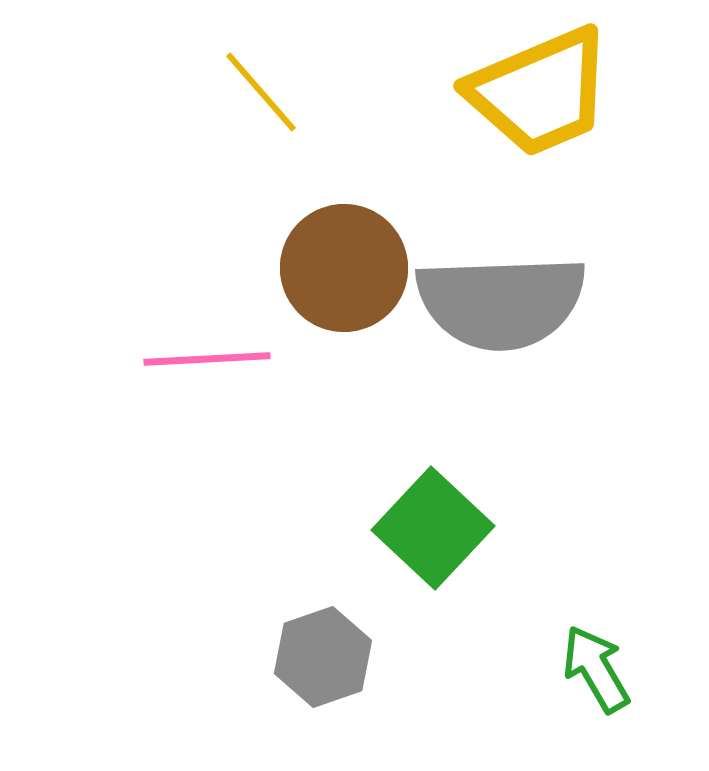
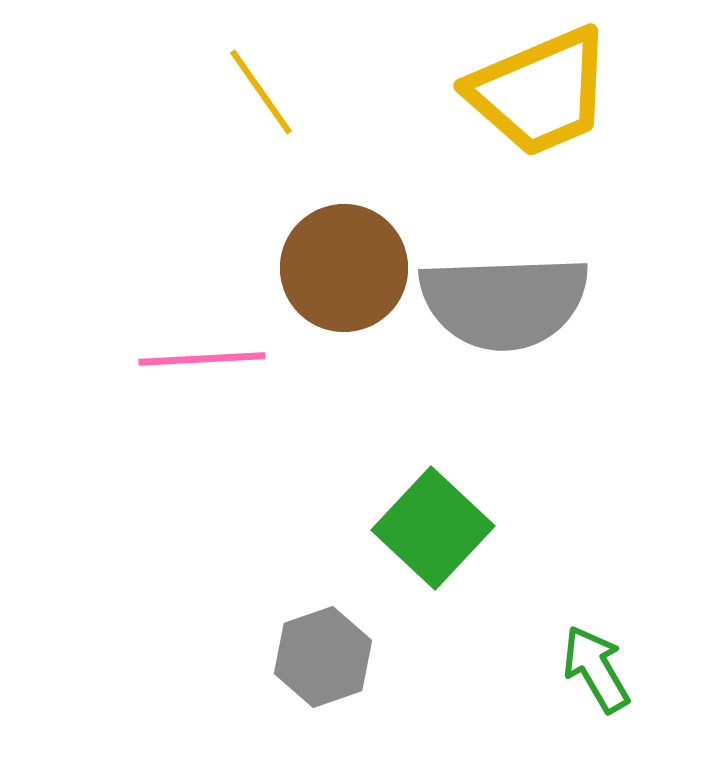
yellow line: rotated 6 degrees clockwise
gray semicircle: moved 3 px right
pink line: moved 5 px left
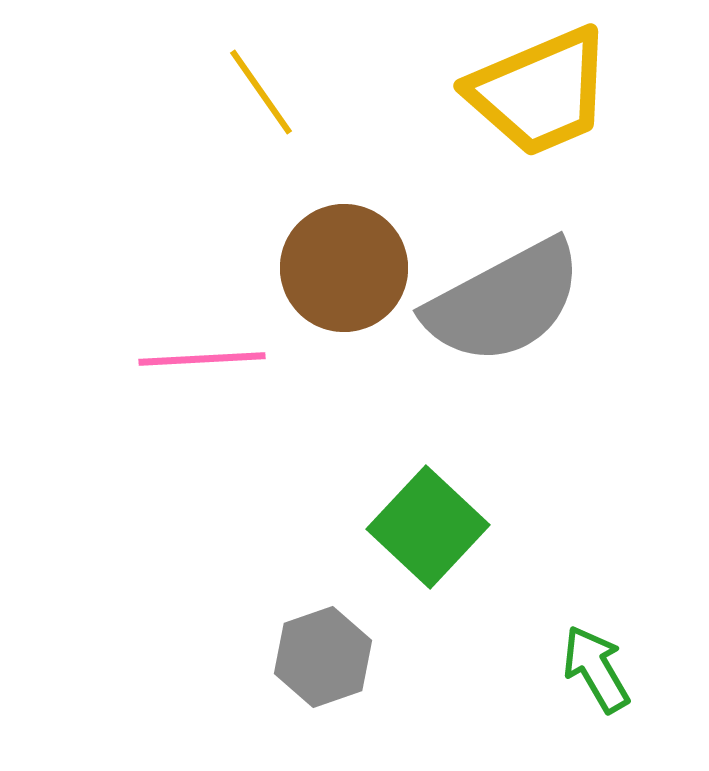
gray semicircle: rotated 26 degrees counterclockwise
green square: moved 5 px left, 1 px up
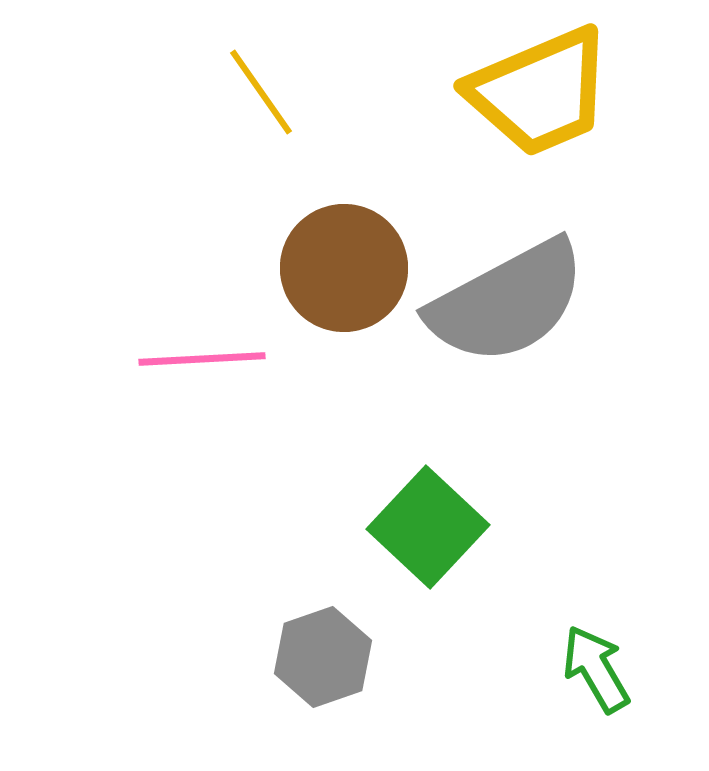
gray semicircle: moved 3 px right
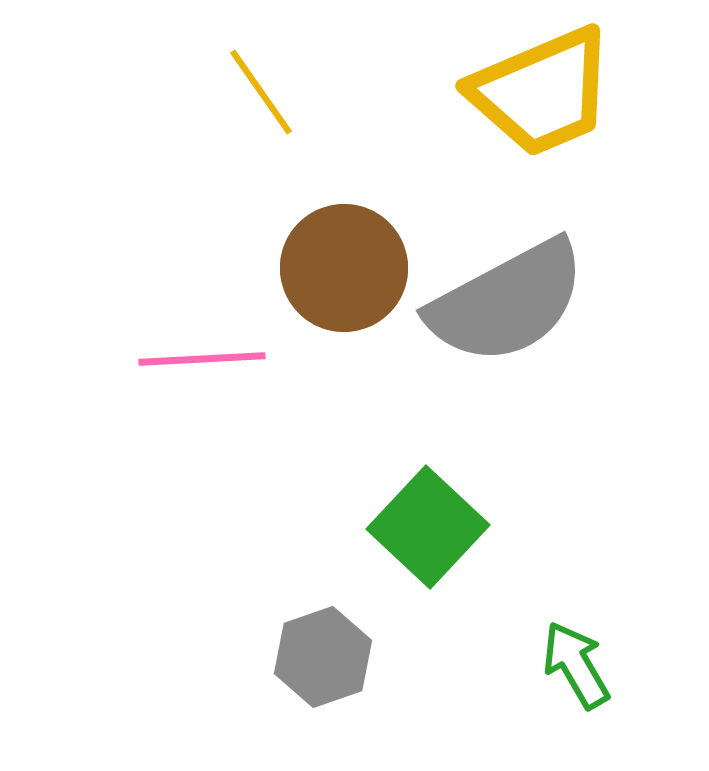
yellow trapezoid: moved 2 px right
green arrow: moved 20 px left, 4 px up
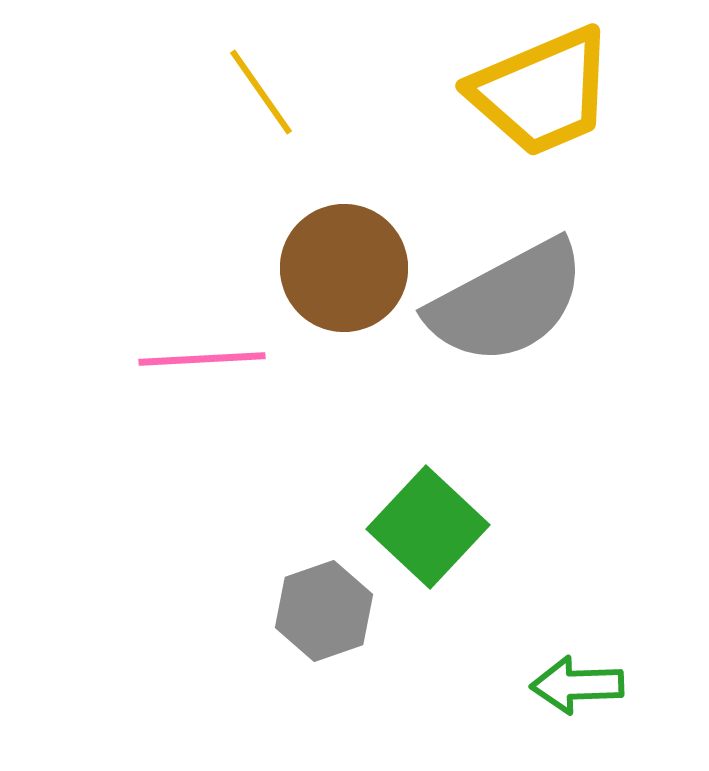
gray hexagon: moved 1 px right, 46 px up
green arrow: moved 1 px right, 20 px down; rotated 62 degrees counterclockwise
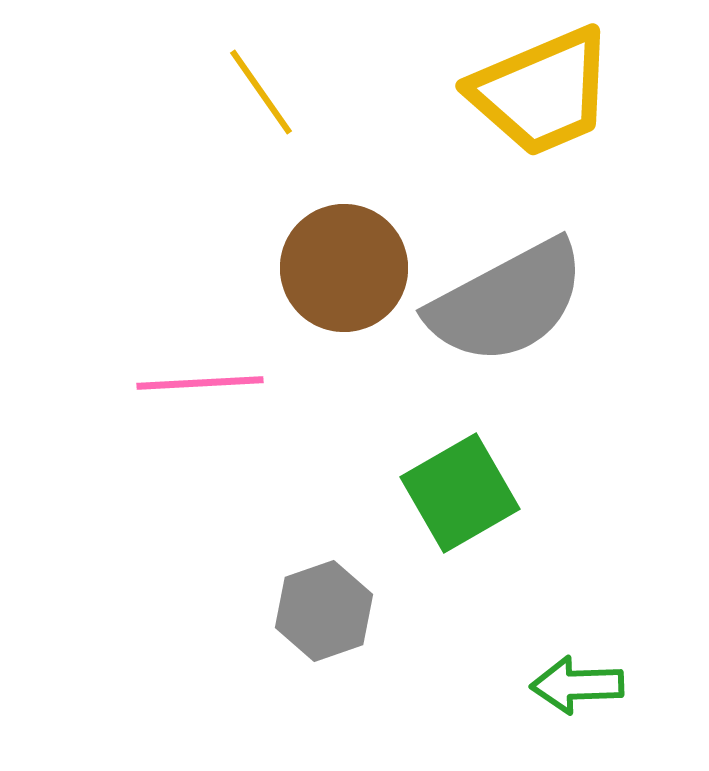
pink line: moved 2 px left, 24 px down
green square: moved 32 px right, 34 px up; rotated 17 degrees clockwise
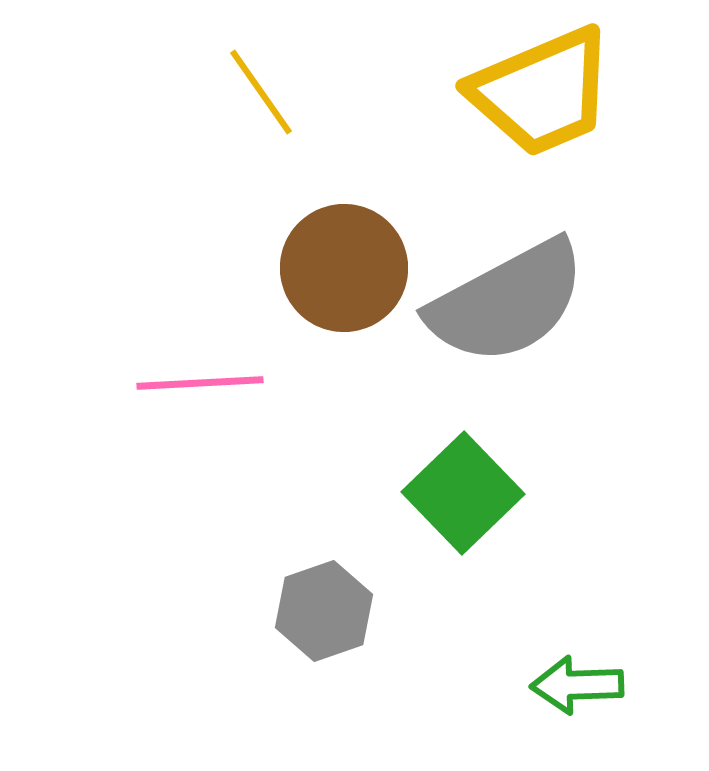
green square: moved 3 px right; rotated 14 degrees counterclockwise
